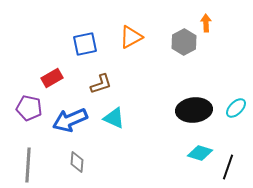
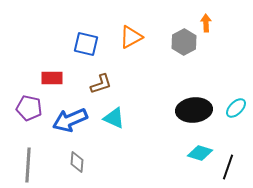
blue square: moved 1 px right; rotated 25 degrees clockwise
red rectangle: rotated 30 degrees clockwise
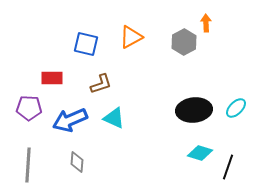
purple pentagon: rotated 10 degrees counterclockwise
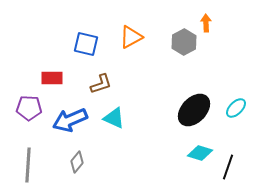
black ellipse: rotated 40 degrees counterclockwise
gray diamond: rotated 35 degrees clockwise
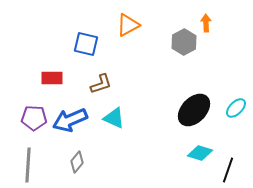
orange triangle: moved 3 px left, 12 px up
purple pentagon: moved 5 px right, 10 px down
black line: moved 3 px down
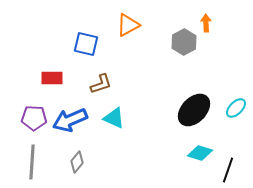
gray line: moved 4 px right, 3 px up
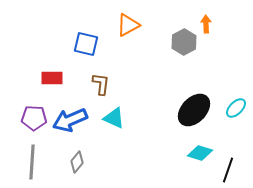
orange arrow: moved 1 px down
brown L-shape: rotated 65 degrees counterclockwise
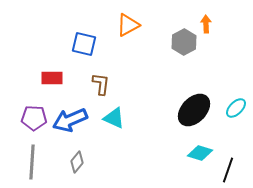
blue square: moved 2 px left
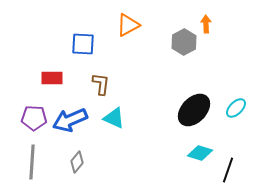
blue square: moved 1 px left; rotated 10 degrees counterclockwise
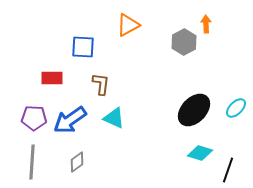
blue square: moved 3 px down
blue arrow: rotated 12 degrees counterclockwise
gray diamond: rotated 15 degrees clockwise
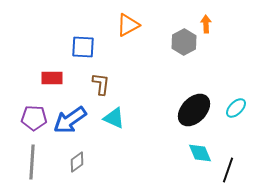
cyan diamond: rotated 50 degrees clockwise
